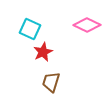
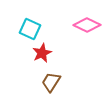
red star: moved 1 px left, 1 px down
brown trapezoid: rotated 15 degrees clockwise
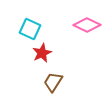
brown trapezoid: moved 2 px right
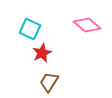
pink diamond: rotated 16 degrees clockwise
brown trapezoid: moved 4 px left
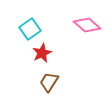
cyan square: rotated 30 degrees clockwise
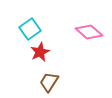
pink diamond: moved 2 px right, 7 px down
red star: moved 2 px left, 1 px up
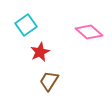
cyan square: moved 4 px left, 4 px up
brown trapezoid: moved 1 px up
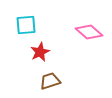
cyan square: rotated 30 degrees clockwise
brown trapezoid: moved 1 px right; rotated 40 degrees clockwise
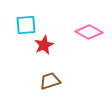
pink diamond: rotated 12 degrees counterclockwise
red star: moved 4 px right, 7 px up
